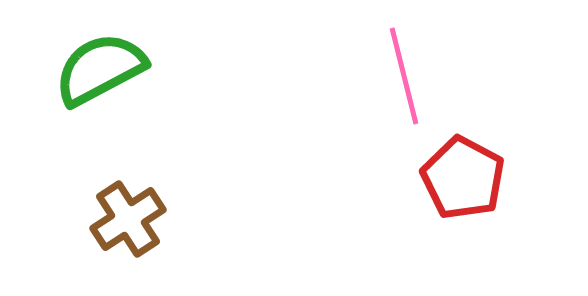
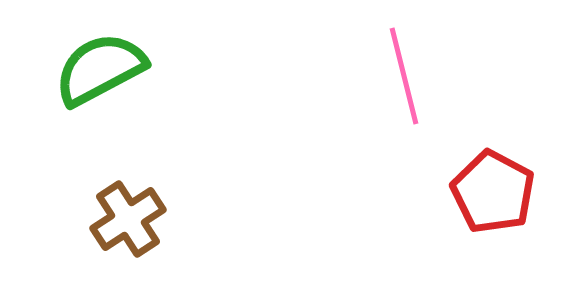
red pentagon: moved 30 px right, 14 px down
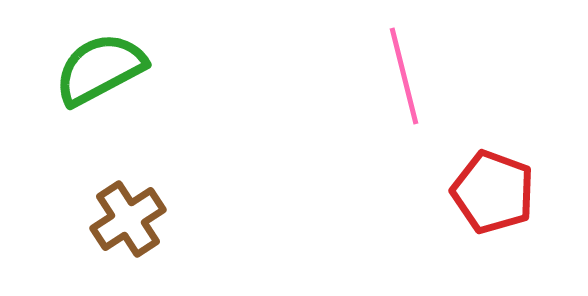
red pentagon: rotated 8 degrees counterclockwise
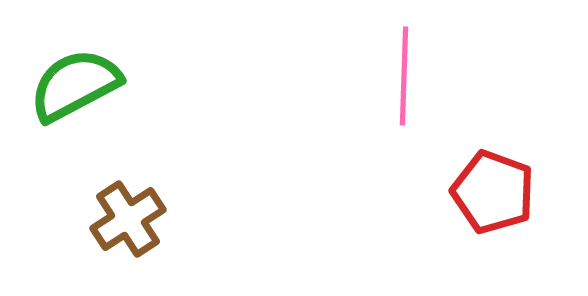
green semicircle: moved 25 px left, 16 px down
pink line: rotated 16 degrees clockwise
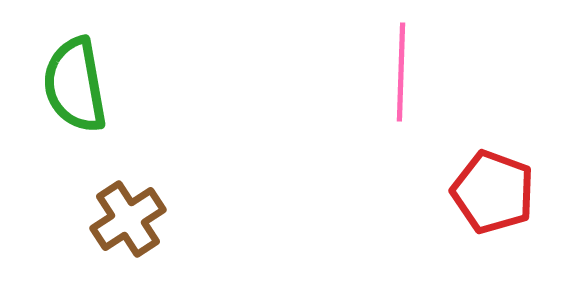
pink line: moved 3 px left, 4 px up
green semicircle: rotated 72 degrees counterclockwise
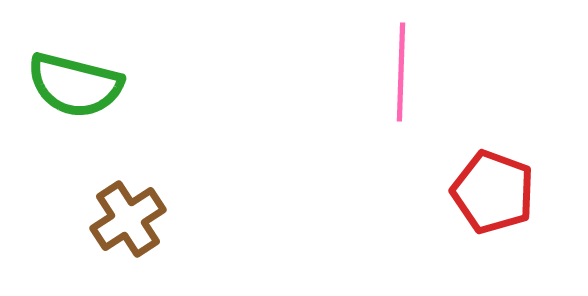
green semicircle: rotated 66 degrees counterclockwise
